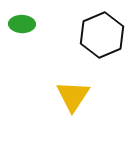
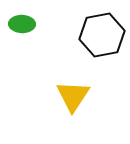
black hexagon: rotated 12 degrees clockwise
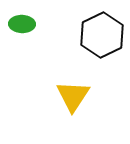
black hexagon: rotated 15 degrees counterclockwise
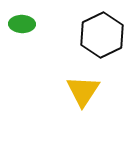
yellow triangle: moved 10 px right, 5 px up
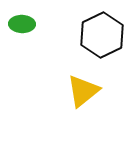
yellow triangle: rotated 18 degrees clockwise
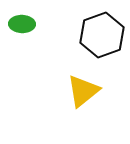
black hexagon: rotated 6 degrees clockwise
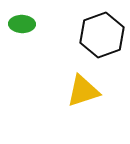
yellow triangle: rotated 21 degrees clockwise
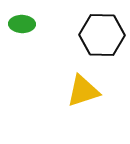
black hexagon: rotated 21 degrees clockwise
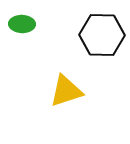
yellow triangle: moved 17 px left
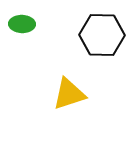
yellow triangle: moved 3 px right, 3 px down
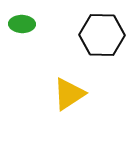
yellow triangle: rotated 15 degrees counterclockwise
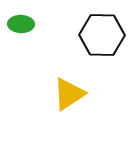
green ellipse: moved 1 px left
